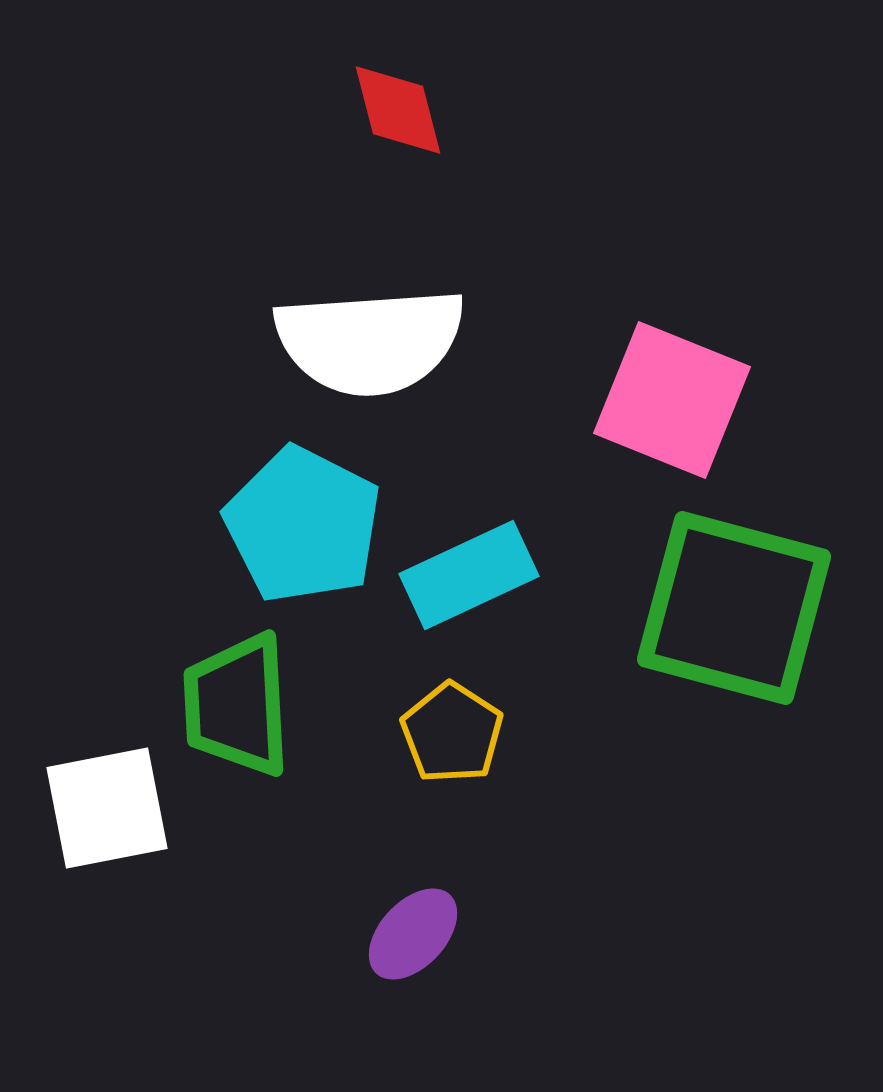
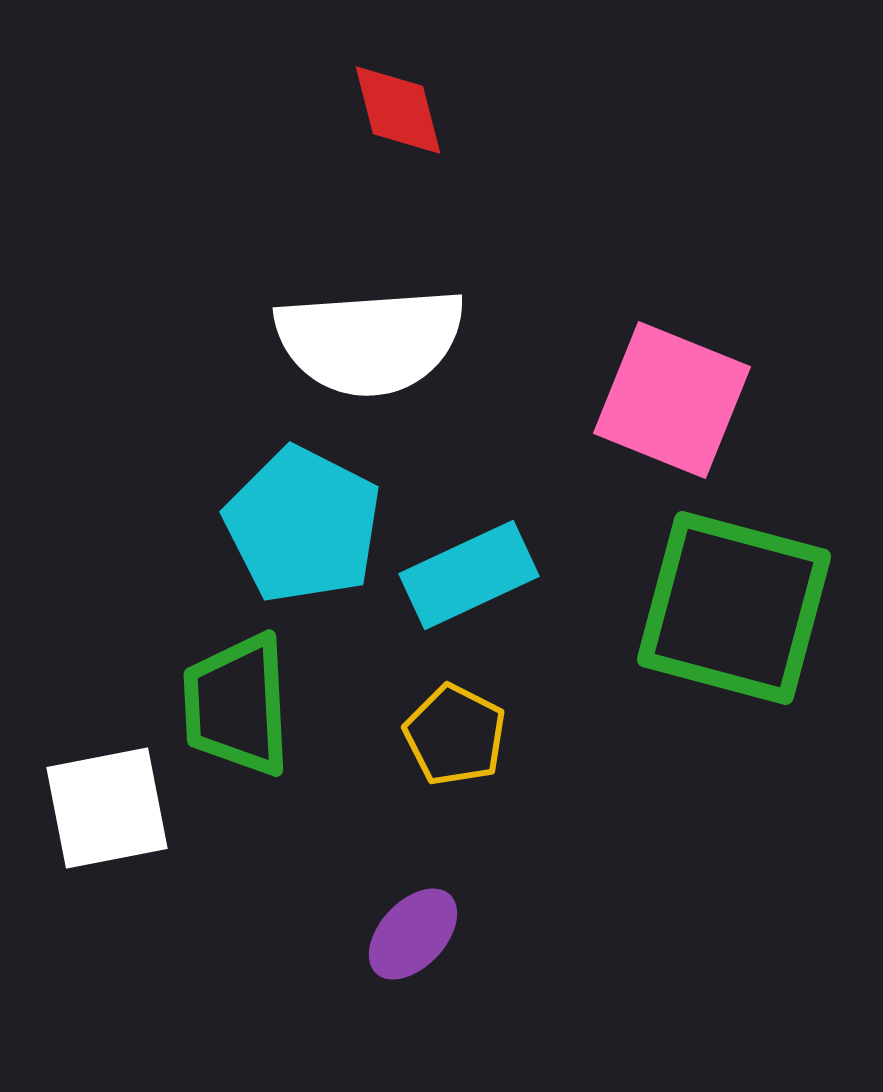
yellow pentagon: moved 3 px right, 2 px down; rotated 6 degrees counterclockwise
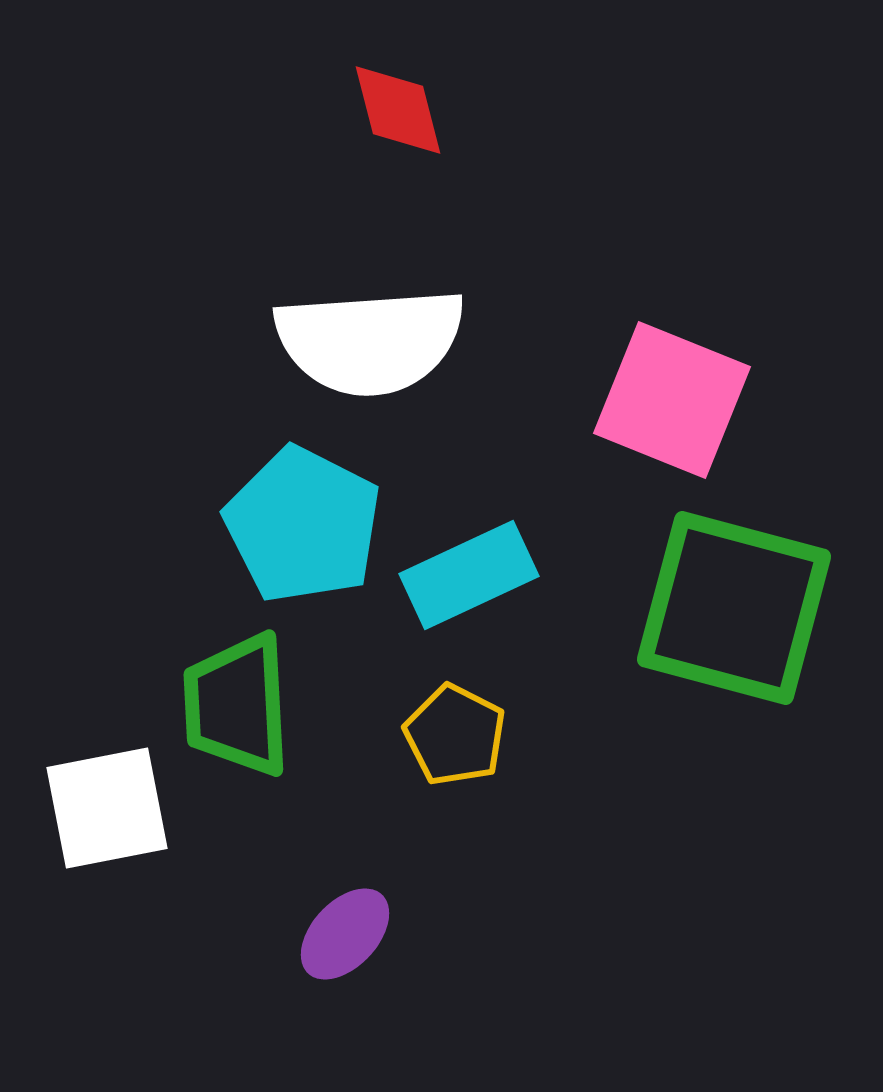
purple ellipse: moved 68 px left
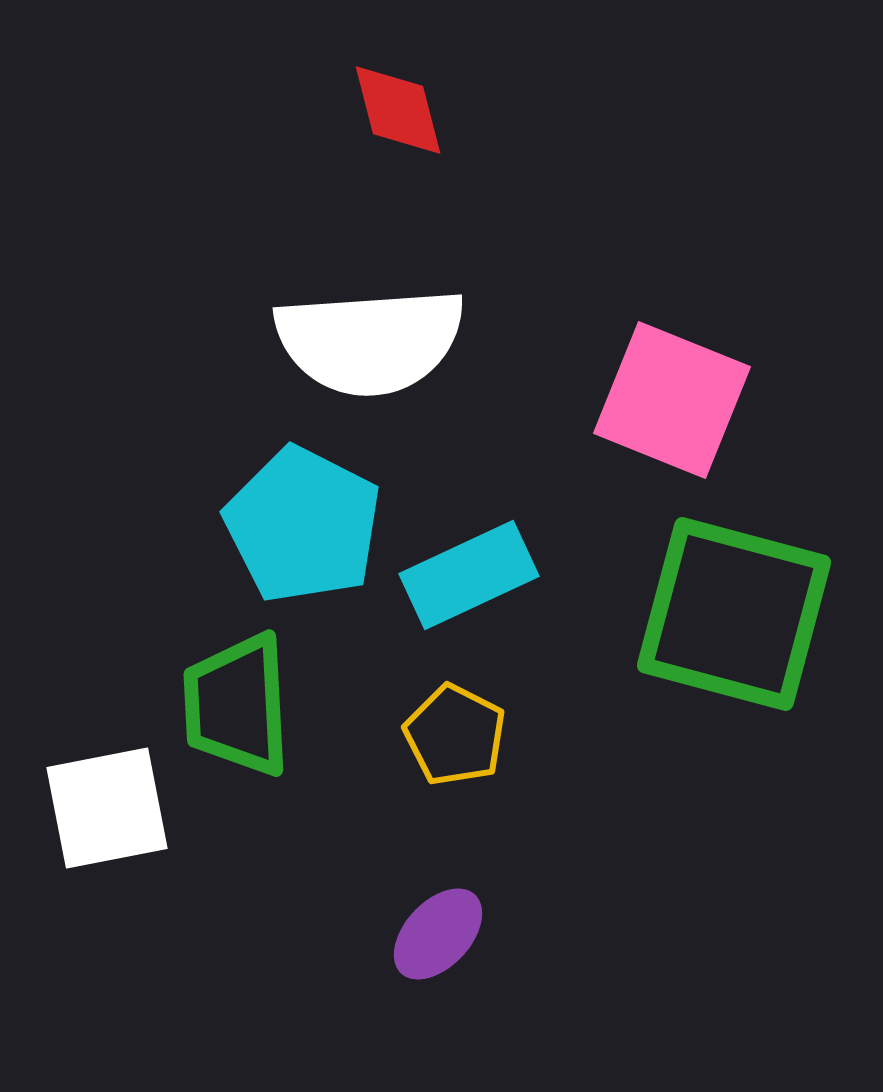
green square: moved 6 px down
purple ellipse: moved 93 px right
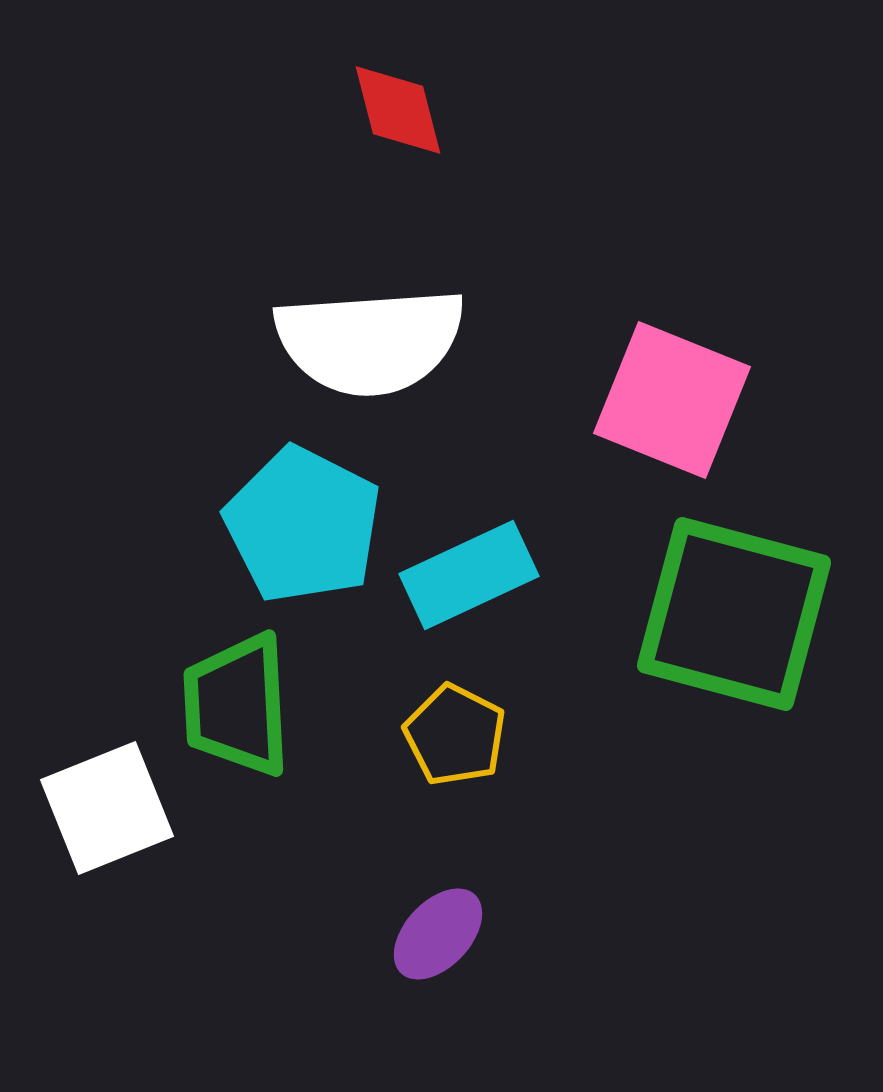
white square: rotated 11 degrees counterclockwise
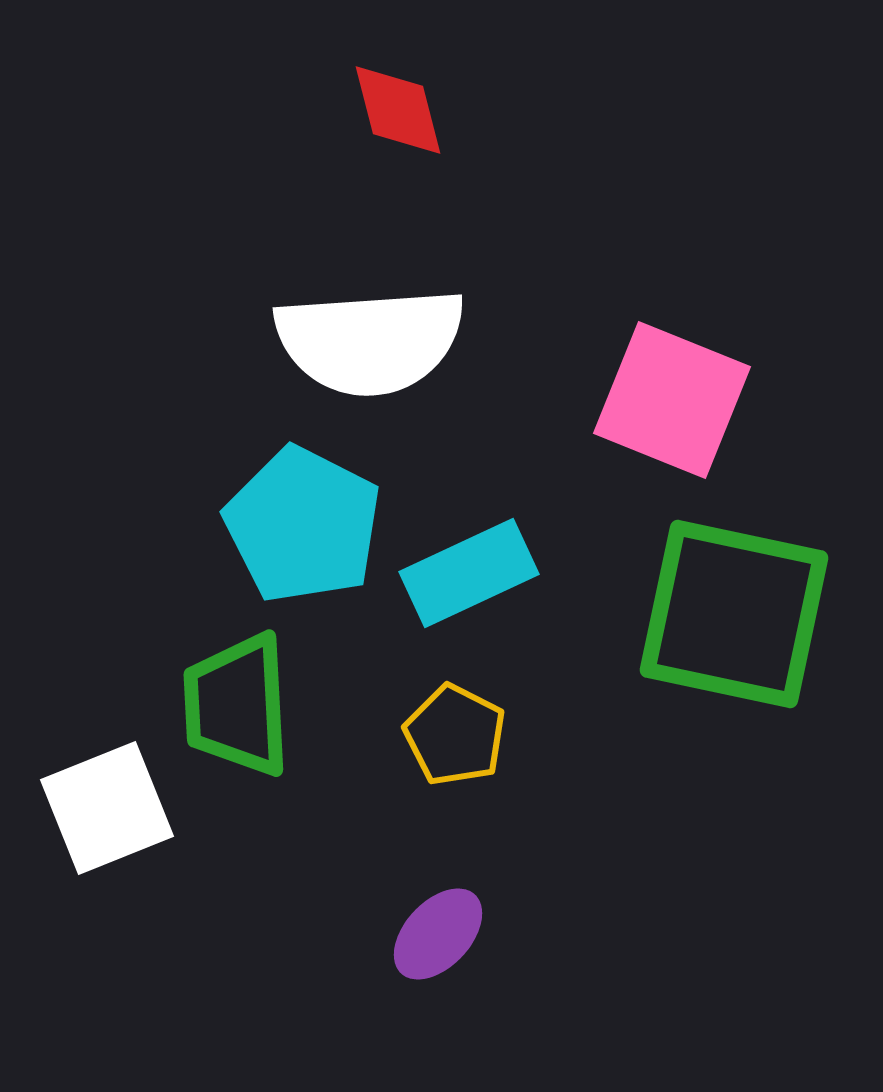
cyan rectangle: moved 2 px up
green square: rotated 3 degrees counterclockwise
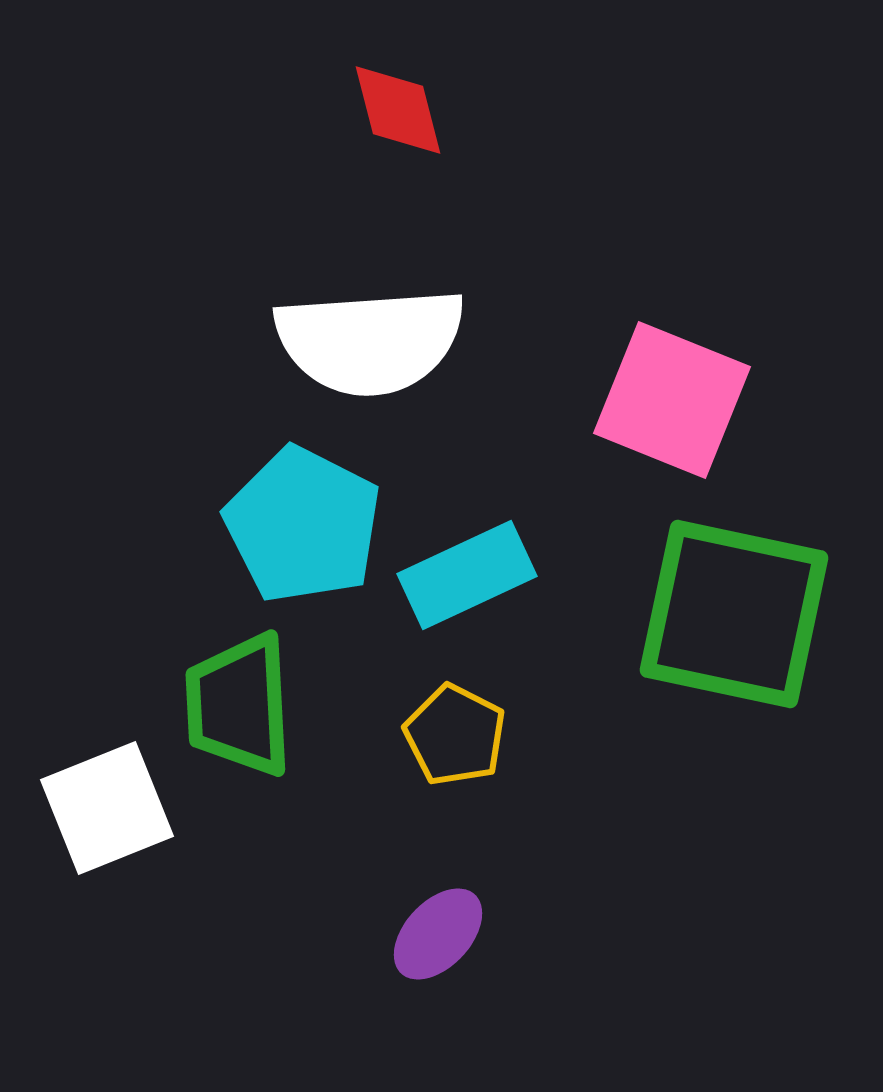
cyan rectangle: moved 2 px left, 2 px down
green trapezoid: moved 2 px right
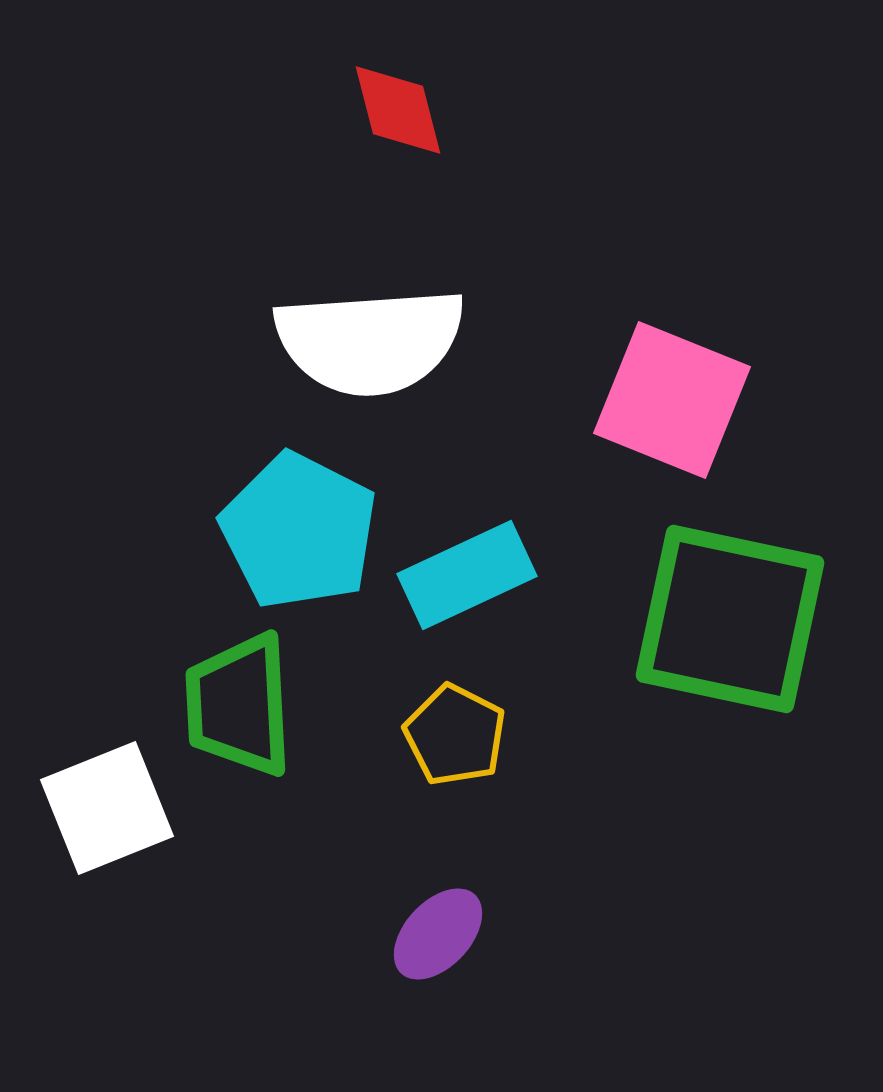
cyan pentagon: moved 4 px left, 6 px down
green square: moved 4 px left, 5 px down
